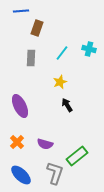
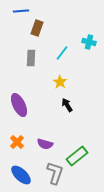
cyan cross: moved 7 px up
yellow star: rotated 16 degrees counterclockwise
purple ellipse: moved 1 px left, 1 px up
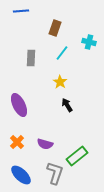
brown rectangle: moved 18 px right
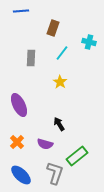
brown rectangle: moved 2 px left
black arrow: moved 8 px left, 19 px down
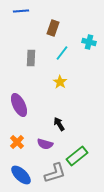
gray L-shape: rotated 55 degrees clockwise
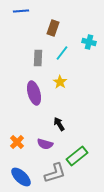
gray rectangle: moved 7 px right
purple ellipse: moved 15 px right, 12 px up; rotated 10 degrees clockwise
blue ellipse: moved 2 px down
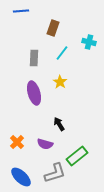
gray rectangle: moved 4 px left
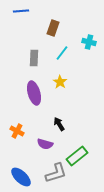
orange cross: moved 11 px up; rotated 16 degrees counterclockwise
gray L-shape: moved 1 px right
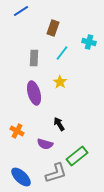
blue line: rotated 28 degrees counterclockwise
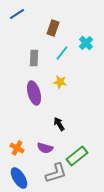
blue line: moved 4 px left, 3 px down
cyan cross: moved 3 px left, 1 px down; rotated 32 degrees clockwise
yellow star: rotated 24 degrees counterclockwise
orange cross: moved 17 px down
purple semicircle: moved 4 px down
blue ellipse: moved 2 px left, 1 px down; rotated 15 degrees clockwise
